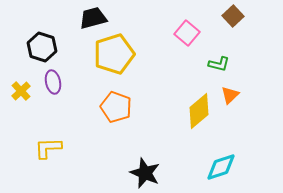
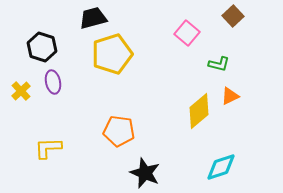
yellow pentagon: moved 2 px left
orange triangle: moved 1 px down; rotated 18 degrees clockwise
orange pentagon: moved 3 px right, 24 px down; rotated 12 degrees counterclockwise
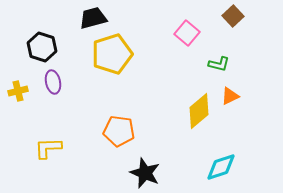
yellow cross: moved 3 px left; rotated 30 degrees clockwise
